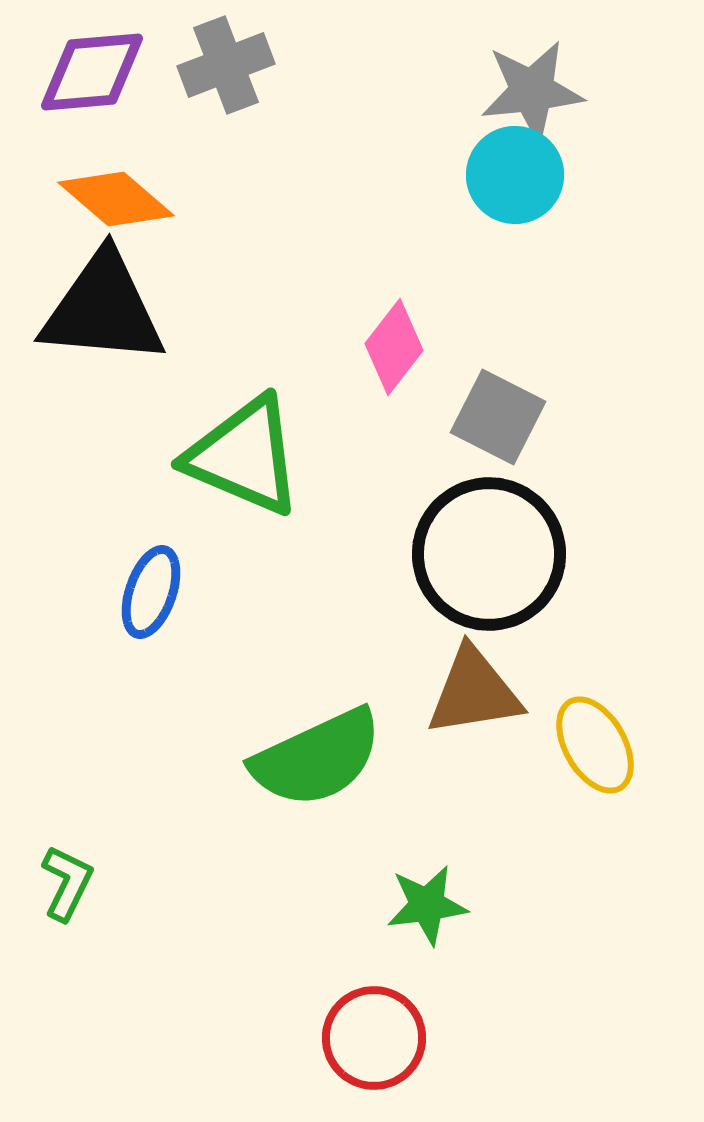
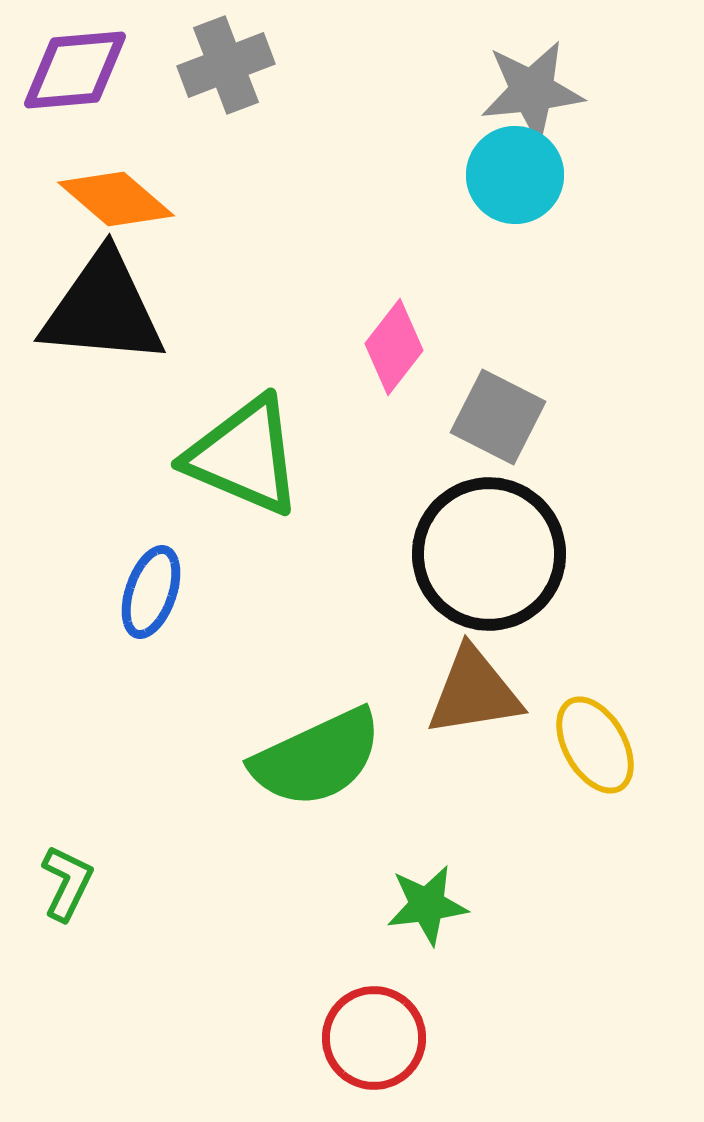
purple diamond: moved 17 px left, 2 px up
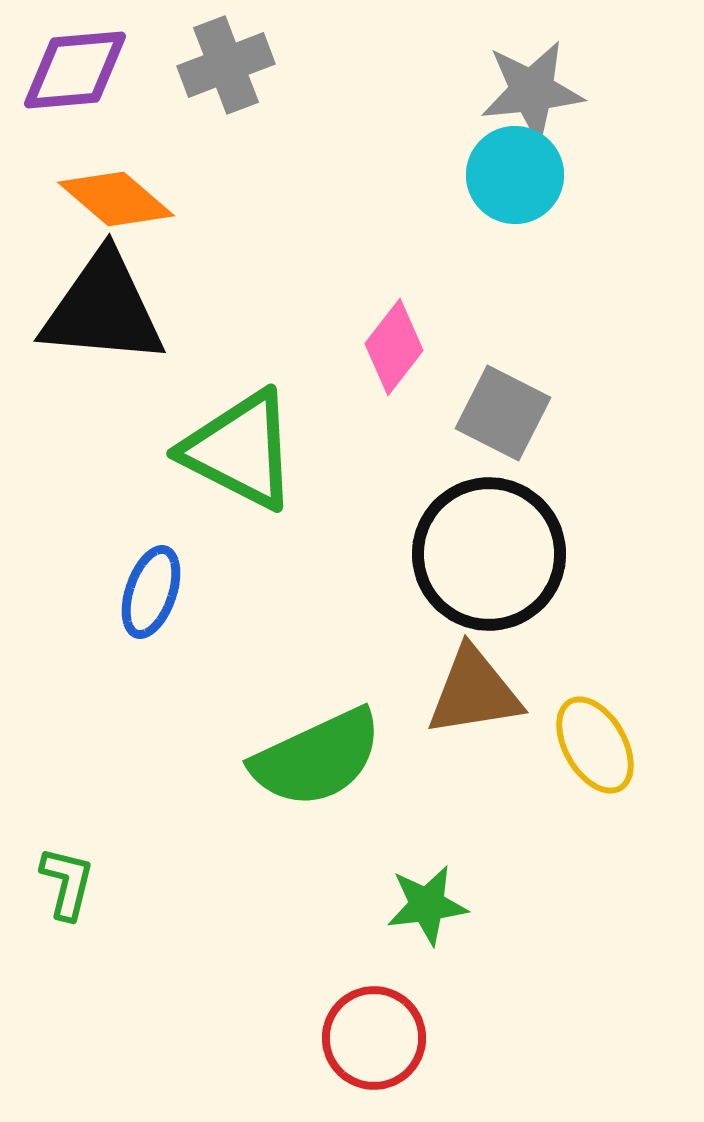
gray square: moved 5 px right, 4 px up
green triangle: moved 4 px left, 6 px up; rotated 4 degrees clockwise
green L-shape: rotated 12 degrees counterclockwise
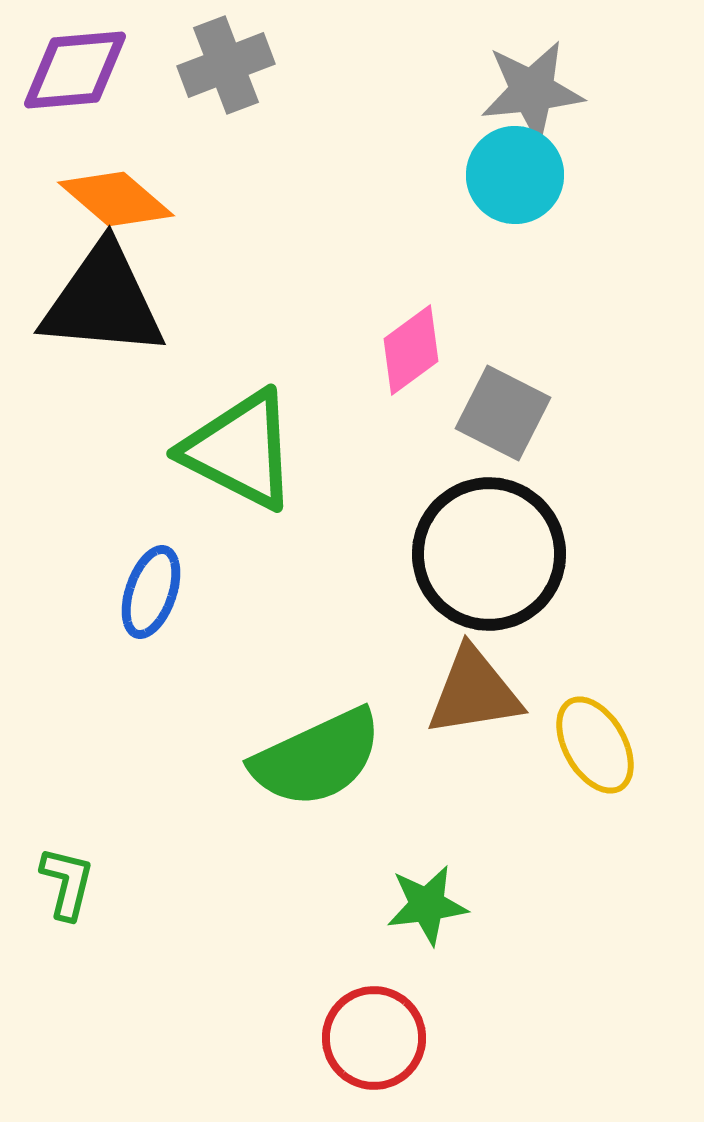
black triangle: moved 8 px up
pink diamond: moved 17 px right, 3 px down; rotated 16 degrees clockwise
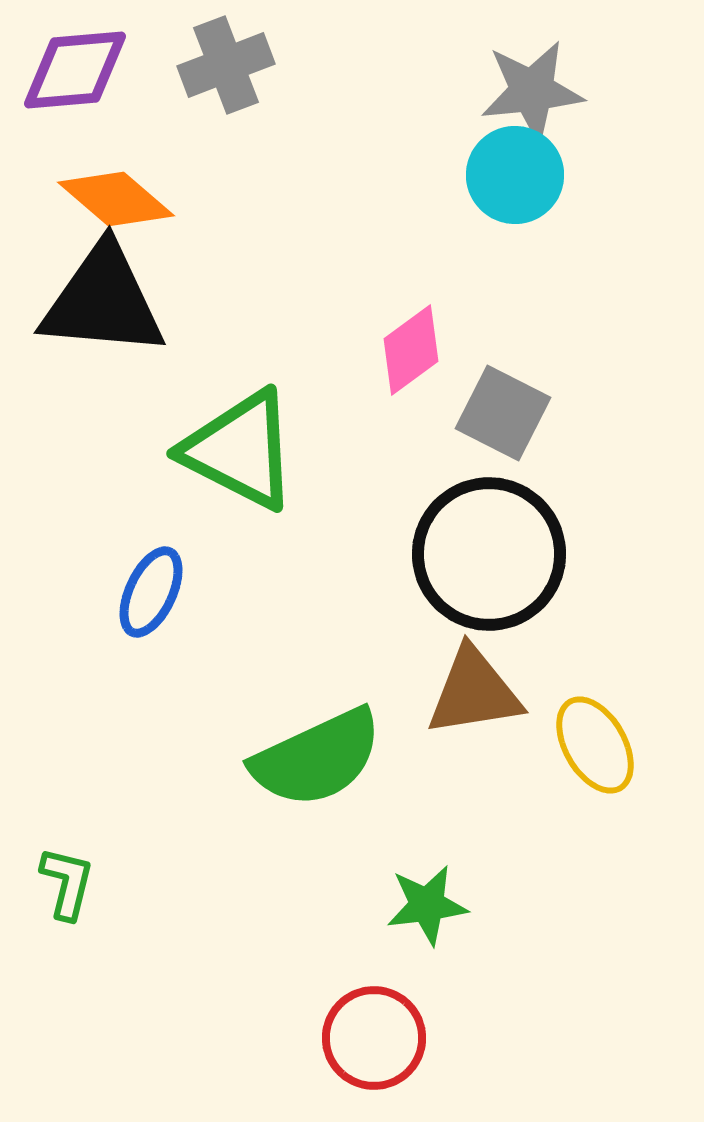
blue ellipse: rotated 6 degrees clockwise
